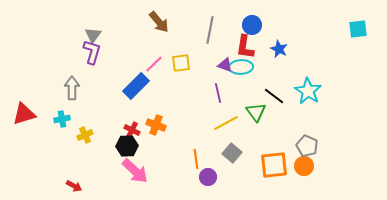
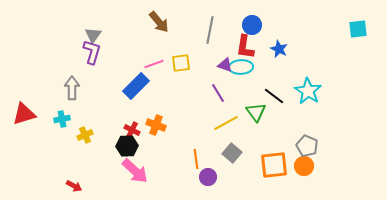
pink line: rotated 24 degrees clockwise
purple line: rotated 18 degrees counterclockwise
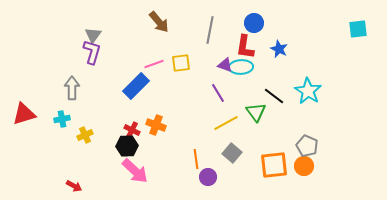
blue circle: moved 2 px right, 2 px up
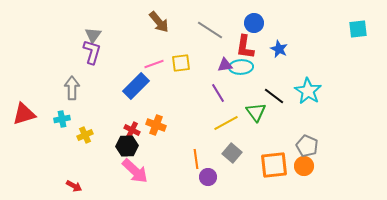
gray line: rotated 68 degrees counterclockwise
purple triangle: rotated 28 degrees counterclockwise
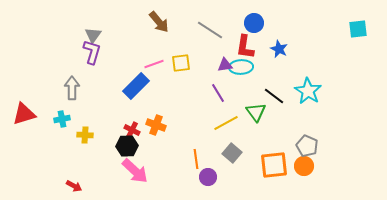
yellow cross: rotated 28 degrees clockwise
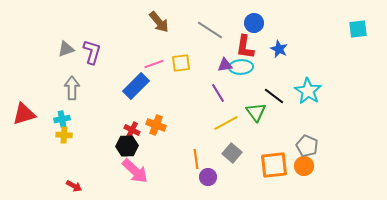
gray triangle: moved 27 px left, 14 px down; rotated 36 degrees clockwise
yellow cross: moved 21 px left
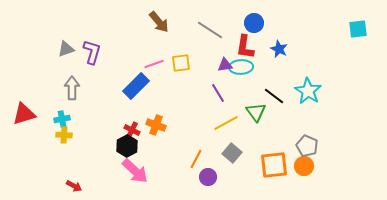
black hexagon: rotated 25 degrees counterclockwise
orange line: rotated 36 degrees clockwise
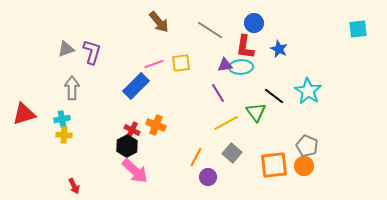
orange line: moved 2 px up
red arrow: rotated 35 degrees clockwise
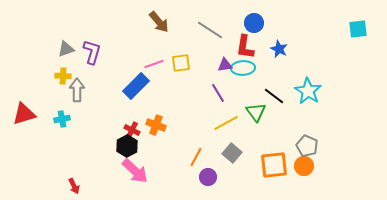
cyan ellipse: moved 2 px right, 1 px down
gray arrow: moved 5 px right, 2 px down
yellow cross: moved 1 px left, 59 px up
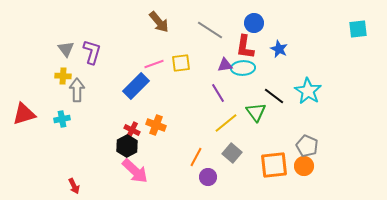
gray triangle: rotated 48 degrees counterclockwise
yellow line: rotated 10 degrees counterclockwise
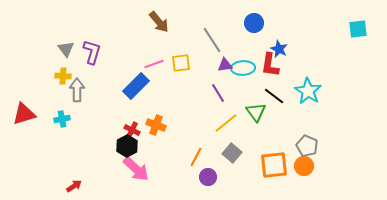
gray line: moved 2 px right, 10 px down; rotated 24 degrees clockwise
red L-shape: moved 25 px right, 18 px down
pink arrow: moved 1 px right, 2 px up
red arrow: rotated 98 degrees counterclockwise
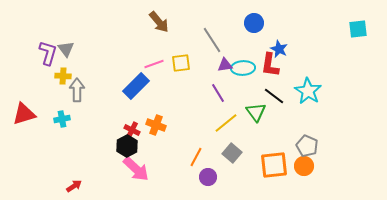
purple L-shape: moved 44 px left, 1 px down
